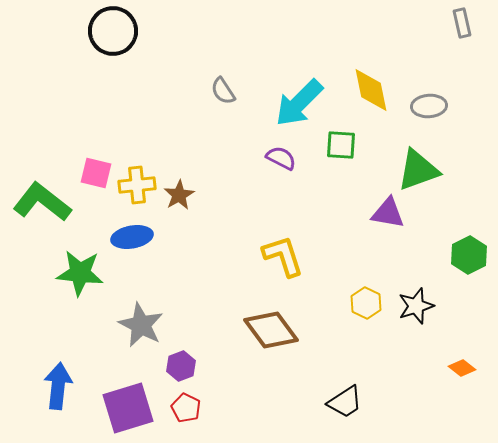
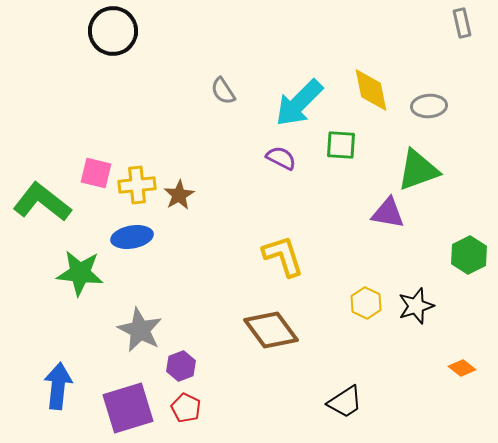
gray star: moved 1 px left, 5 px down
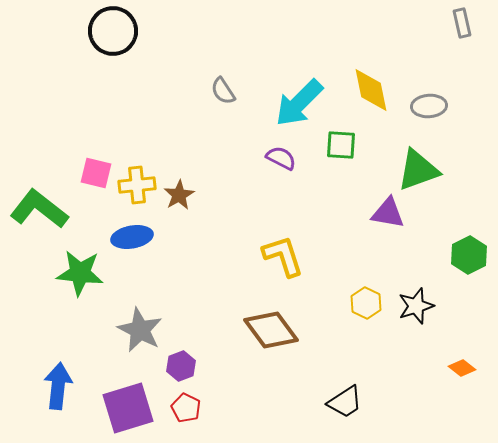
green L-shape: moved 3 px left, 7 px down
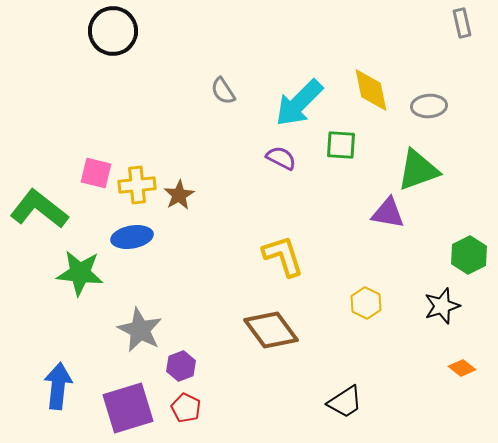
black star: moved 26 px right
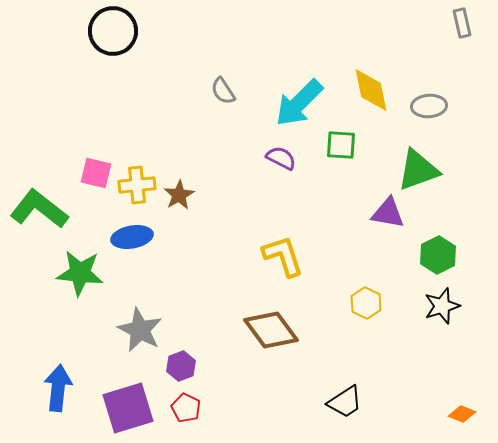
green hexagon: moved 31 px left
orange diamond: moved 46 px down; rotated 16 degrees counterclockwise
blue arrow: moved 2 px down
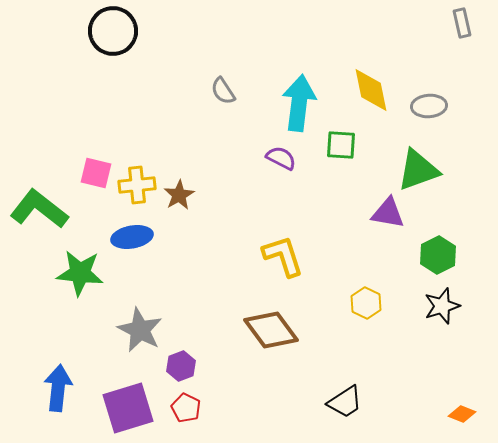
cyan arrow: rotated 142 degrees clockwise
